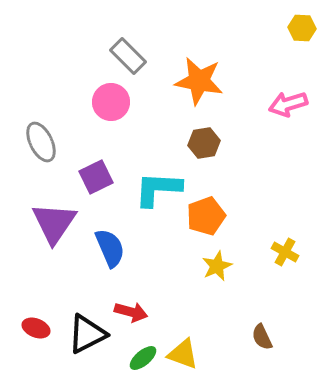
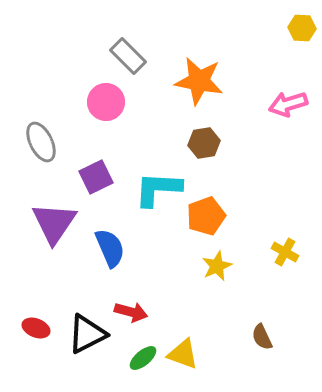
pink circle: moved 5 px left
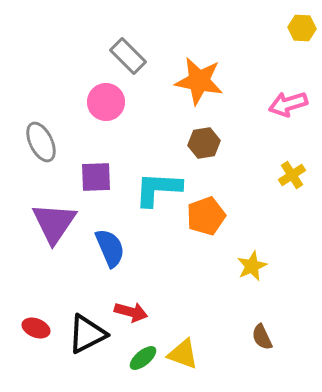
purple square: rotated 24 degrees clockwise
yellow cross: moved 7 px right, 77 px up; rotated 28 degrees clockwise
yellow star: moved 35 px right
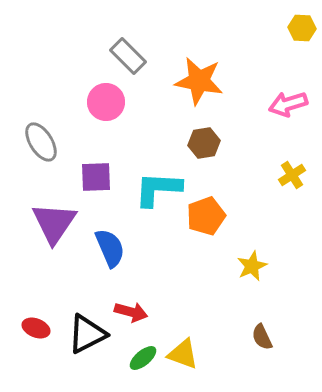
gray ellipse: rotated 6 degrees counterclockwise
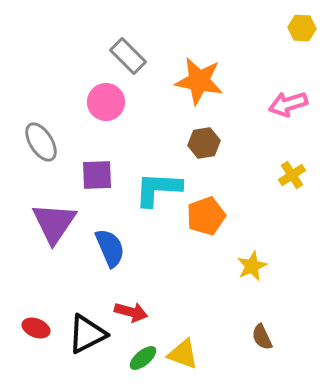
purple square: moved 1 px right, 2 px up
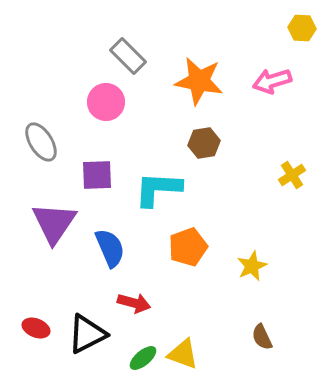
pink arrow: moved 16 px left, 23 px up
orange pentagon: moved 18 px left, 31 px down
red arrow: moved 3 px right, 9 px up
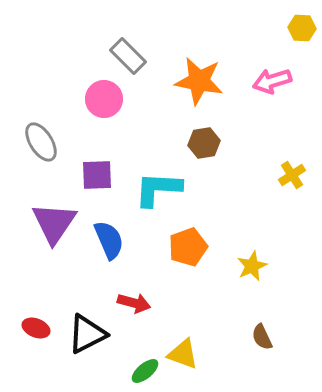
pink circle: moved 2 px left, 3 px up
blue semicircle: moved 1 px left, 8 px up
green ellipse: moved 2 px right, 13 px down
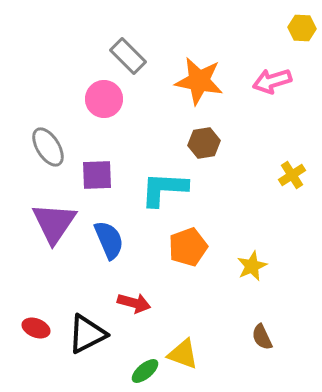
gray ellipse: moved 7 px right, 5 px down
cyan L-shape: moved 6 px right
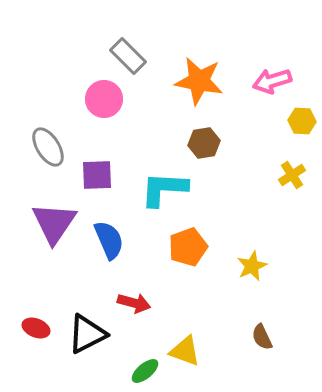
yellow hexagon: moved 93 px down
yellow triangle: moved 2 px right, 3 px up
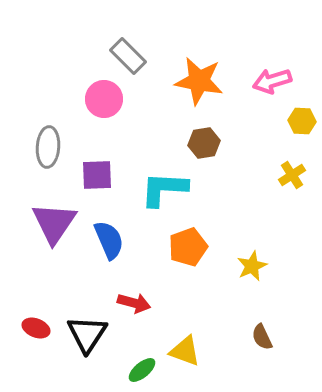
gray ellipse: rotated 36 degrees clockwise
black triangle: rotated 30 degrees counterclockwise
green ellipse: moved 3 px left, 1 px up
